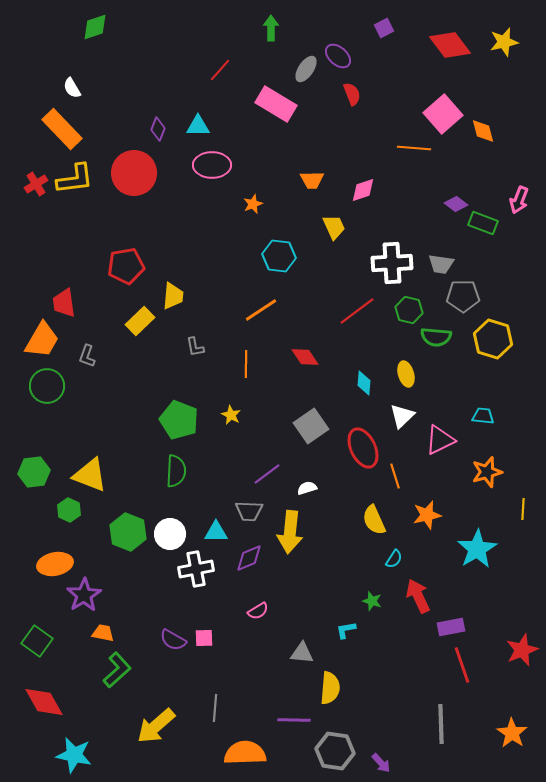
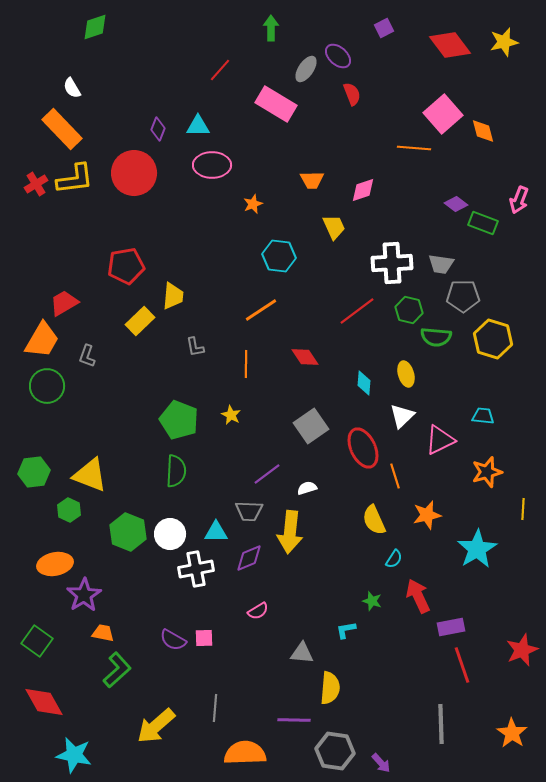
red trapezoid at (64, 303): rotated 68 degrees clockwise
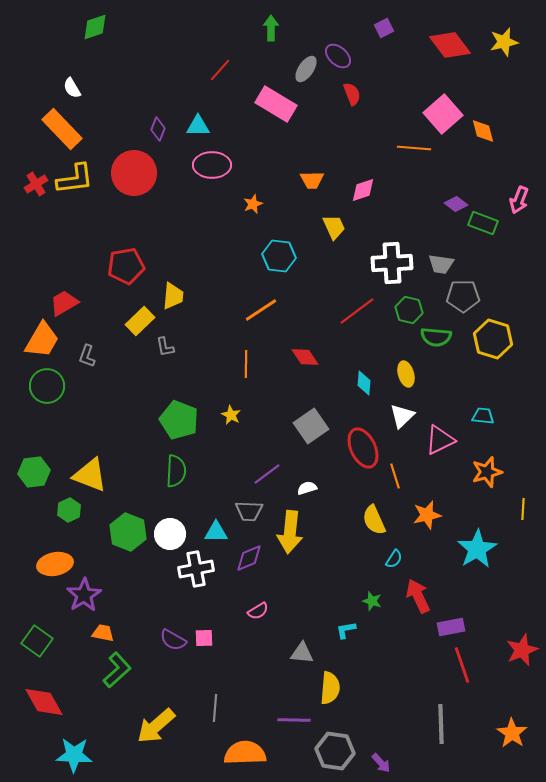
gray L-shape at (195, 347): moved 30 px left
green hexagon at (69, 510): rotated 10 degrees clockwise
cyan star at (74, 755): rotated 9 degrees counterclockwise
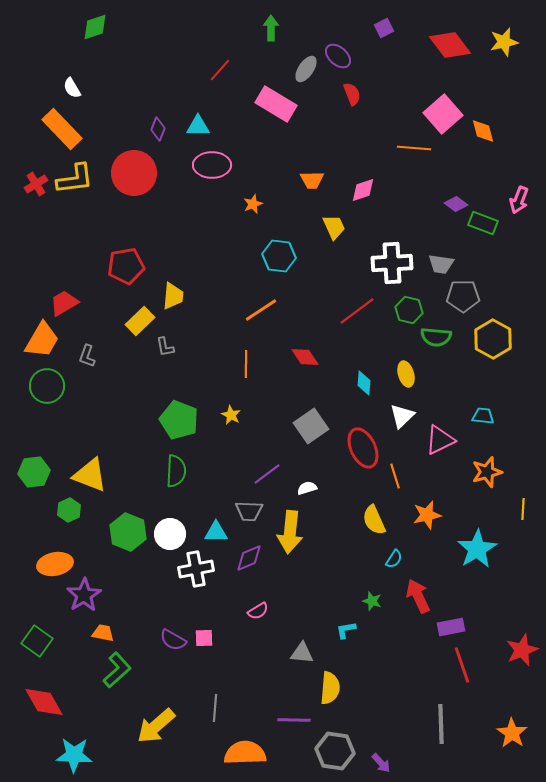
yellow hexagon at (493, 339): rotated 12 degrees clockwise
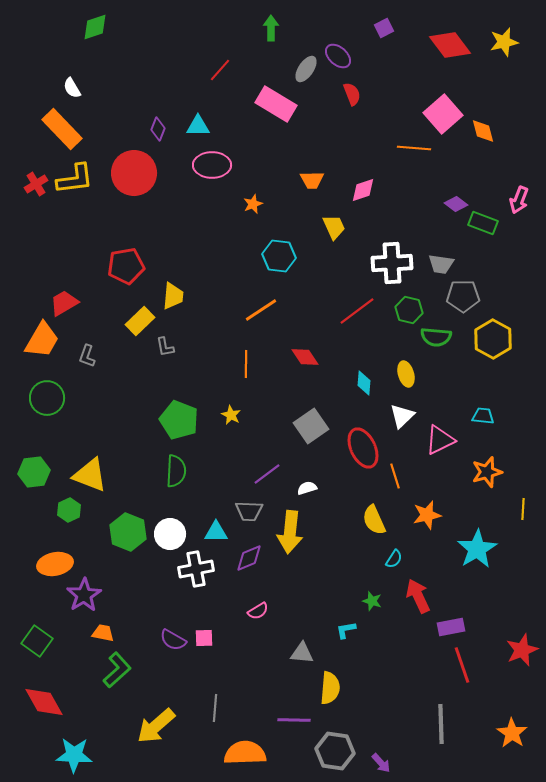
green circle at (47, 386): moved 12 px down
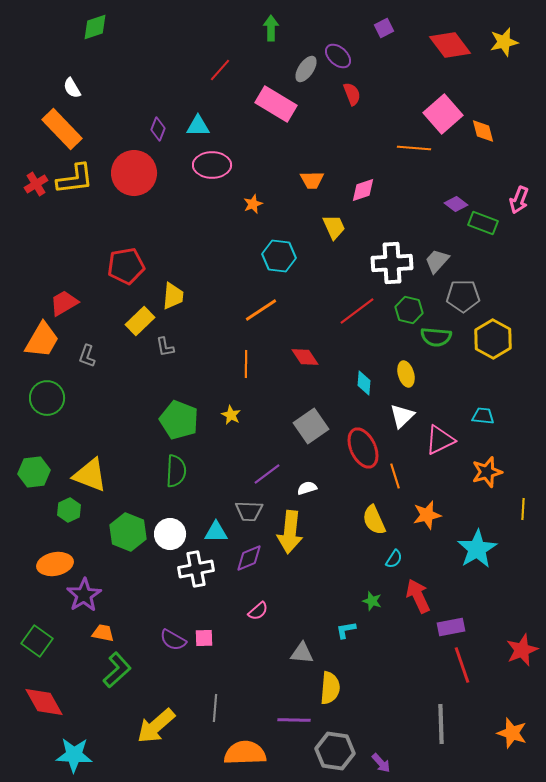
gray trapezoid at (441, 264): moved 4 px left, 3 px up; rotated 124 degrees clockwise
pink semicircle at (258, 611): rotated 10 degrees counterclockwise
orange star at (512, 733): rotated 16 degrees counterclockwise
